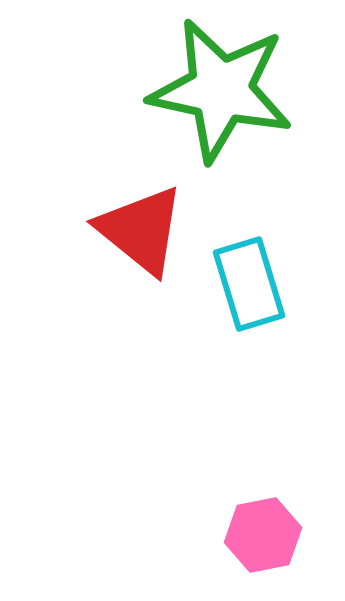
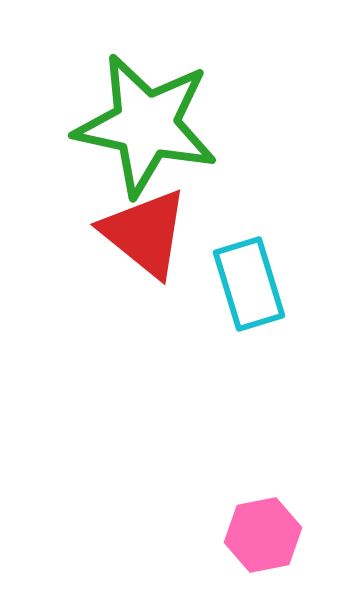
green star: moved 75 px left, 35 px down
red triangle: moved 4 px right, 3 px down
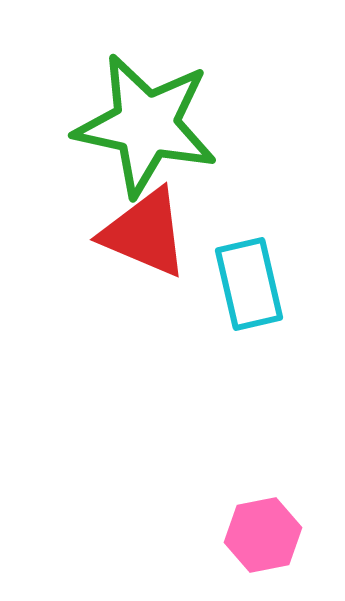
red triangle: rotated 16 degrees counterclockwise
cyan rectangle: rotated 4 degrees clockwise
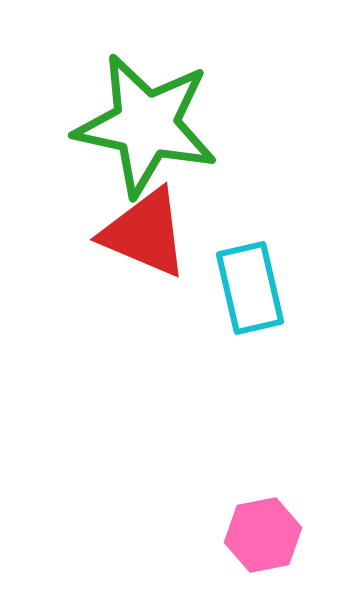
cyan rectangle: moved 1 px right, 4 px down
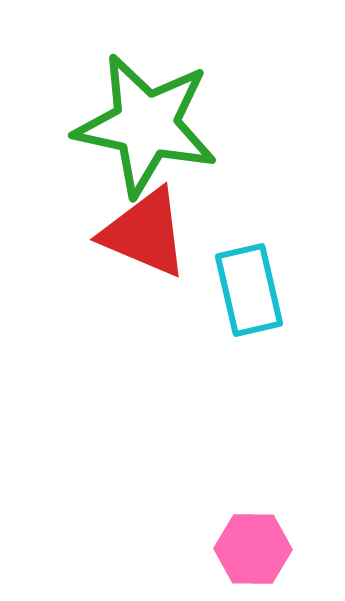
cyan rectangle: moved 1 px left, 2 px down
pink hexagon: moved 10 px left, 14 px down; rotated 12 degrees clockwise
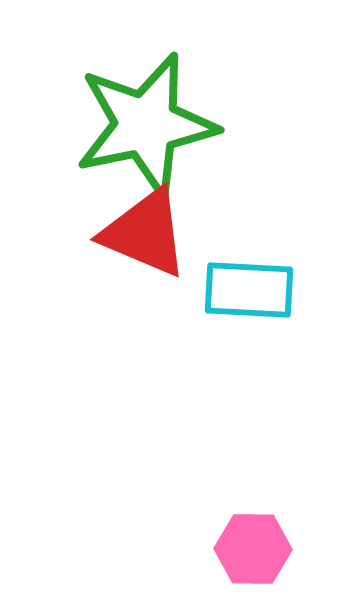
green star: rotated 24 degrees counterclockwise
cyan rectangle: rotated 74 degrees counterclockwise
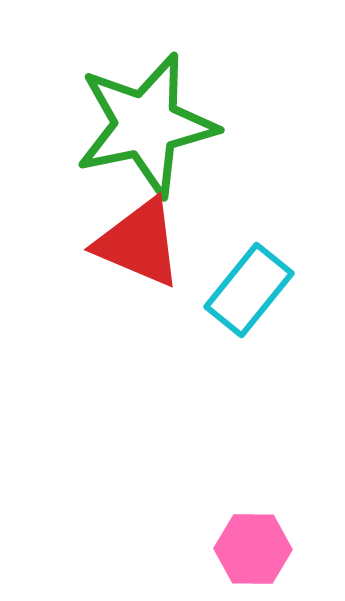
red triangle: moved 6 px left, 10 px down
cyan rectangle: rotated 54 degrees counterclockwise
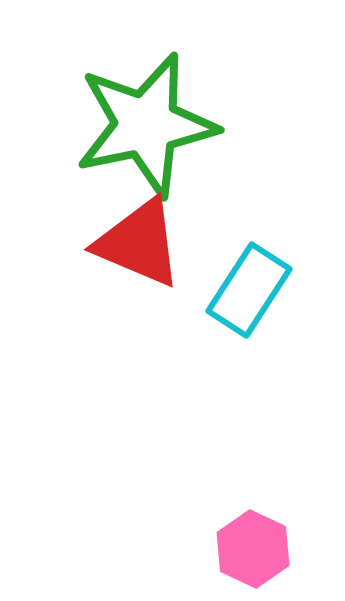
cyan rectangle: rotated 6 degrees counterclockwise
pink hexagon: rotated 24 degrees clockwise
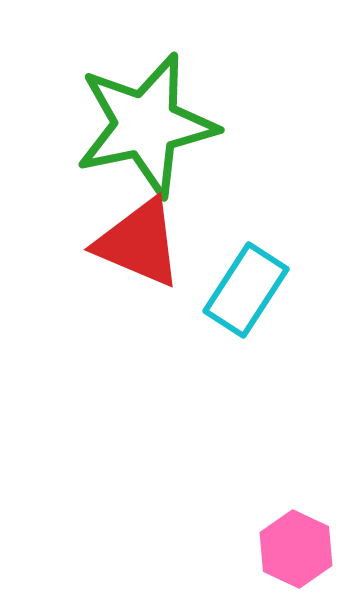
cyan rectangle: moved 3 px left
pink hexagon: moved 43 px right
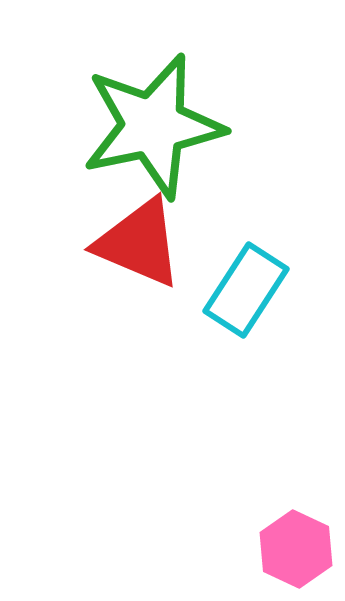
green star: moved 7 px right, 1 px down
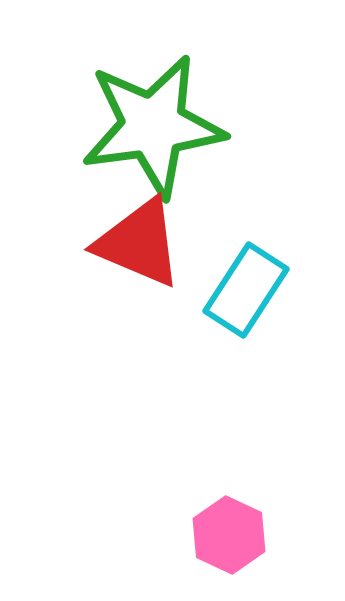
green star: rotated 4 degrees clockwise
pink hexagon: moved 67 px left, 14 px up
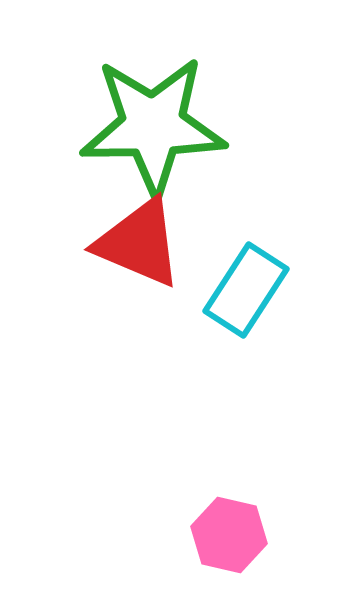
green star: rotated 7 degrees clockwise
pink hexagon: rotated 12 degrees counterclockwise
